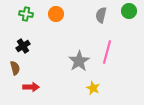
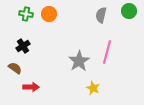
orange circle: moved 7 px left
brown semicircle: rotated 40 degrees counterclockwise
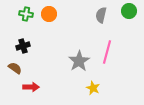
black cross: rotated 16 degrees clockwise
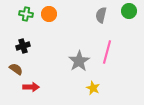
brown semicircle: moved 1 px right, 1 px down
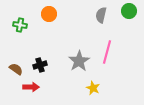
green cross: moved 6 px left, 11 px down
black cross: moved 17 px right, 19 px down
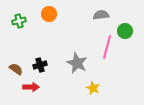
green circle: moved 4 px left, 20 px down
gray semicircle: rotated 70 degrees clockwise
green cross: moved 1 px left, 4 px up; rotated 24 degrees counterclockwise
pink line: moved 5 px up
gray star: moved 2 px left, 2 px down; rotated 15 degrees counterclockwise
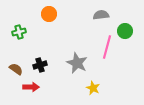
green cross: moved 11 px down
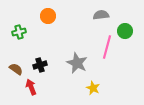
orange circle: moved 1 px left, 2 px down
red arrow: rotated 112 degrees counterclockwise
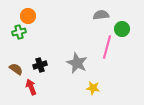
orange circle: moved 20 px left
green circle: moved 3 px left, 2 px up
yellow star: rotated 16 degrees counterclockwise
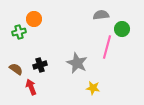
orange circle: moved 6 px right, 3 px down
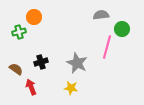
orange circle: moved 2 px up
black cross: moved 1 px right, 3 px up
yellow star: moved 22 px left
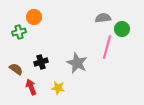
gray semicircle: moved 2 px right, 3 px down
yellow star: moved 13 px left
